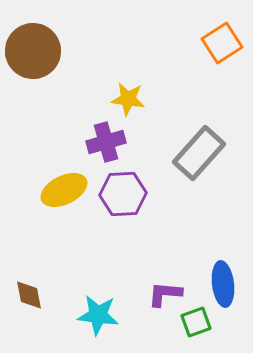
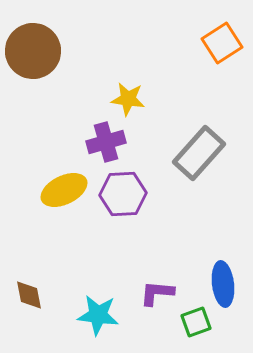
purple L-shape: moved 8 px left, 1 px up
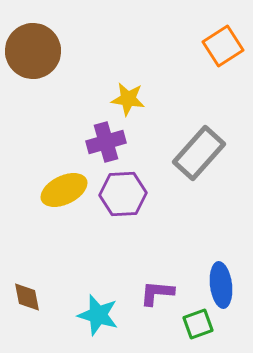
orange square: moved 1 px right, 3 px down
blue ellipse: moved 2 px left, 1 px down
brown diamond: moved 2 px left, 2 px down
cyan star: rotated 9 degrees clockwise
green square: moved 2 px right, 2 px down
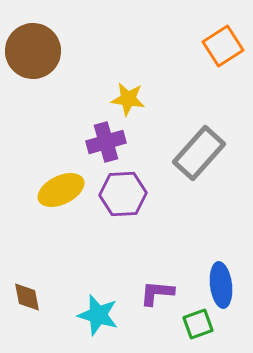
yellow ellipse: moved 3 px left
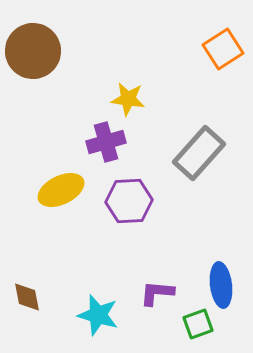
orange square: moved 3 px down
purple hexagon: moved 6 px right, 7 px down
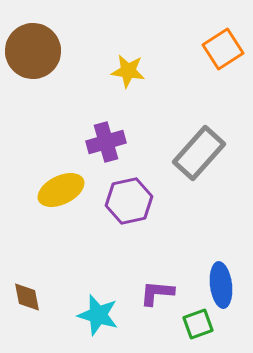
yellow star: moved 28 px up
purple hexagon: rotated 9 degrees counterclockwise
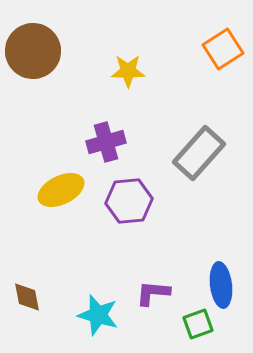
yellow star: rotated 8 degrees counterclockwise
purple hexagon: rotated 6 degrees clockwise
purple L-shape: moved 4 px left
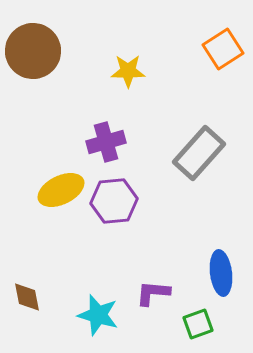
purple hexagon: moved 15 px left
blue ellipse: moved 12 px up
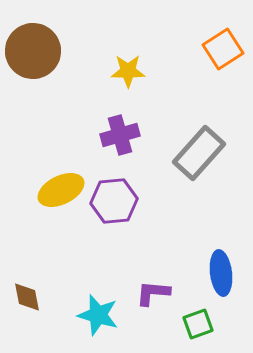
purple cross: moved 14 px right, 7 px up
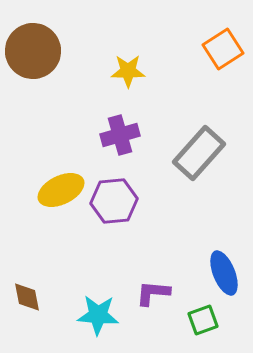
blue ellipse: moved 3 px right; rotated 15 degrees counterclockwise
cyan star: rotated 12 degrees counterclockwise
green square: moved 5 px right, 4 px up
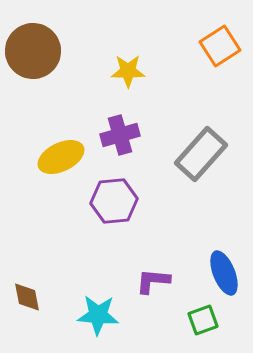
orange square: moved 3 px left, 3 px up
gray rectangle: moved 2 px right, 1 px down
yellow ellipse: moved 33 px up
purple L-shape: moved 12 px up
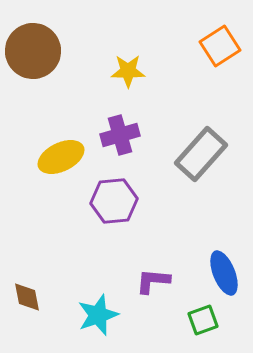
cyan star: rotated 24 degrees counterclockwise
